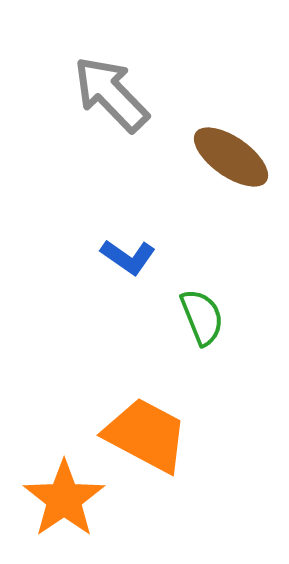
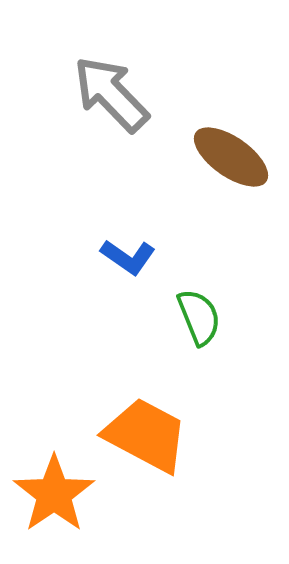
green semicircle: moved 3 px left
orange star: moved 10 px left, 5 px up
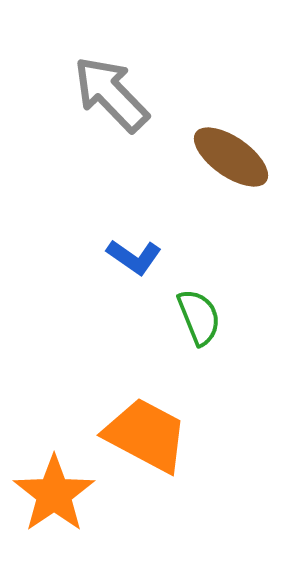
blue L-shape: moved 6 px right
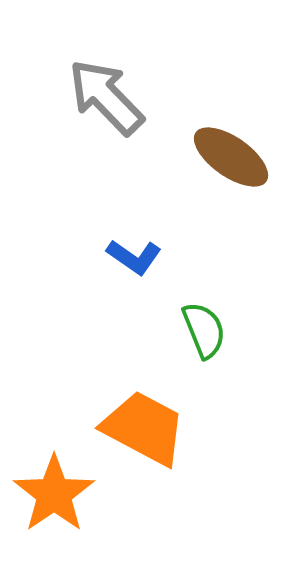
gray arrow: moved 5 px left, 3 px down
green semicircle: moved 5 px right, 13 px down
orange trapezoid: moved 2 px left, 7 px up
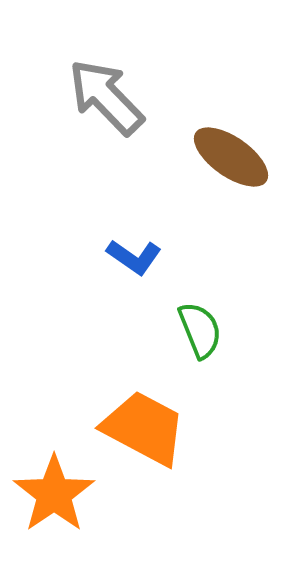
green semicircle: moved 4 px left
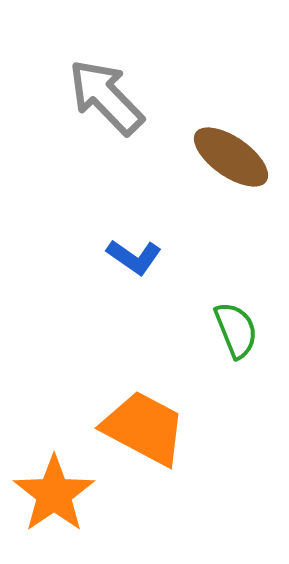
green semicircle: moved 36 px right
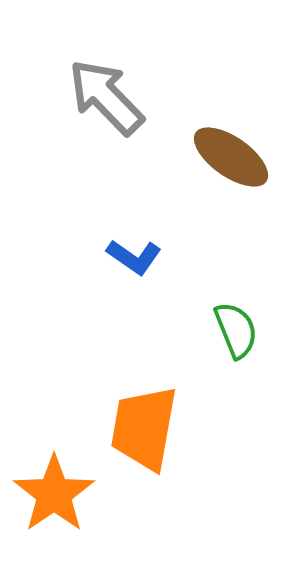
orange trapezoid: rotated 108 degrees counterclockwise
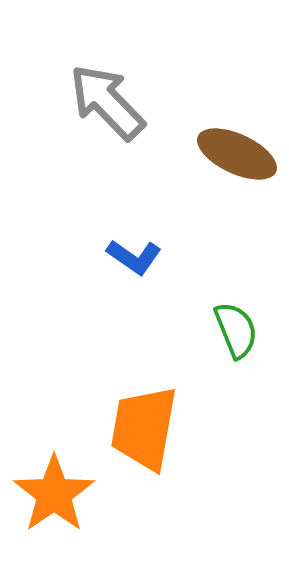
gray arrow: moved 1 px right, 5 px down
brown ellipse: moved 6 px right, 3 px up; rotated 10 degrees counterclockwise
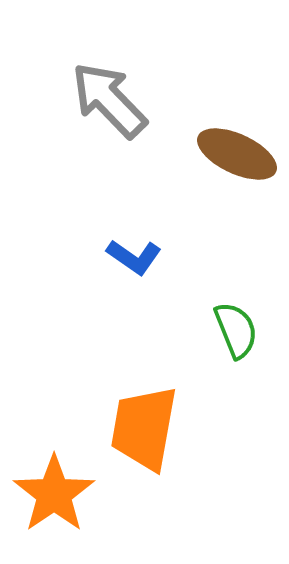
gray arrow: moved 2 px right, 2 px up
